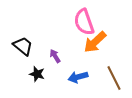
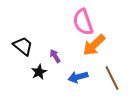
pink semicircle: moved 1 px left
orange arrow: moved 1 px left, 3 px down
black star: moved 2 px right, 2 px up; rotated 28 degrees clockwise
brown line: moved 2 px left
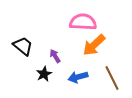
pink semicircle: rotated 112 degrees clockwise
black star: moved 5 px right, 2 px down
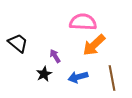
black trapezoid: moved 5 px left, 3 px up
brown line: rotated 15 degrees clockwise
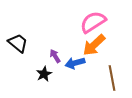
pink semicircle: moved 10 px right; rotated 36 degrees counterclockwise
blue arrow: moved 3 px left, 14 px up
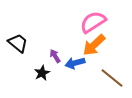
black star: moved 2 px left, 1 px up
brown line: rotated 40 degrees counterclockwise
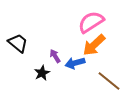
pink semicircle: moved 2 px left
brown line: moved 3 px left, 3 px down
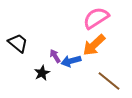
pink semicircle: moved 5 px right, 4 px up
blue arrow: moved 4 px left, 2 px up
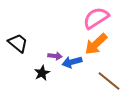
orange arrow: moved 2 px right, 1 px up
purple arrow: rotated 128 degrees clockwise
blue arrow: moved 1 px right, 1 px down
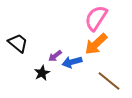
pink semicircle: rotated 24 degrees counterclockwise
purple arrow: rotated 136 degrees clockwise
